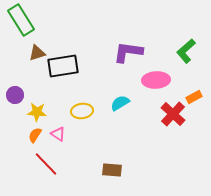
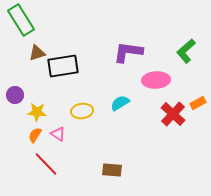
orange rectangle: moved 4 px right, 6 px down
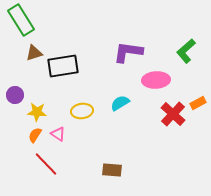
brown triangle: moved 3 px left
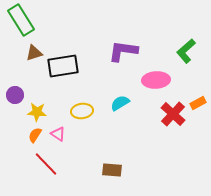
purple L-shape: moved 5 px left, 1 px up
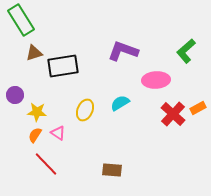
purple L-shape: rotated 12 degrees clockwise
orange rectangle: moved 5 px down
yellow ellipse: moved 3 px right, 1 px up; rotated 60 degrees counterclockwise
pink triangle: moved 1 px up
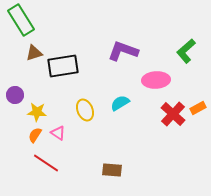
yellow ellipse: rotated 45 degrees counterclockwise
red line: moved 1 px up; rotated 12 degrees counterclockwise
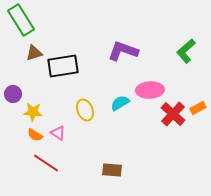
pink ellipse: moved 6 px left, 10 px down
purple circle: moved 2 px left, 1 px up
yellow star: moved 4 px left
orange semicircle: rotated 91 degrees counterclockwise
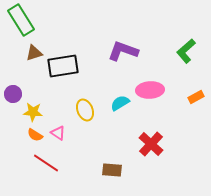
orange rectangle: moved 2 px left, 11 px up
red cross: moved 22 px left, 30 px down
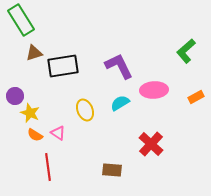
purple L-shape: moved 4 px left, 15 px down; rotated 44 degrees clockwise
pink ellipse: moved 4 px right
purple circle: moved 2 px right, 2 px down
yellow star: moved 3 px left, 1 px down; rotated 18 degrees clockwise
red line: moved 2 px right, 4 px down; rotated 48 degrees clockwise
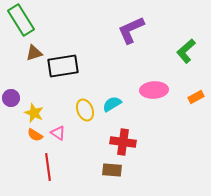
purple L-shape: moved 12 px right, 36 px up; rotated 88 degrees counterclockwise
purple circle: moved 4 px left, 2 px down
cyan semicircle: moved 8 px left, 1 px down
yellow star: moved 4 px right
red cross: moved 28 px left, 2 px up; rotated 35 degrees counterclockwise
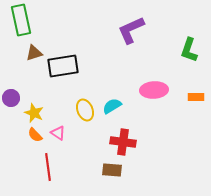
green rectangle: rotated 20 degrees clockwise
green L-shape: moved 3 px right, 1 px up; rotated 30 degrees counterclockwise
orange rectangle: rotated 28 degrees clockwise
cyan semicircle: moved 2 px down
orange semicircle: rotated 14 degrees clockwise
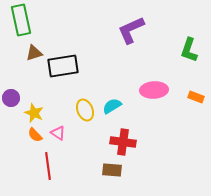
orange rectangle: rotated 21 degrees clockwise
red line: moved 1 px up
